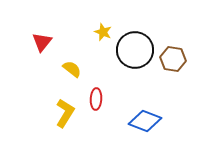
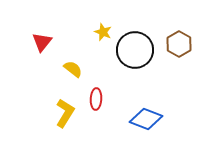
brown hexagon: moved 6 px right, 15 px up; rotated 20 degrees clockwise
yellow semicircle: moved 1 px right
blue diamond: moved 1 px right, 2 px up
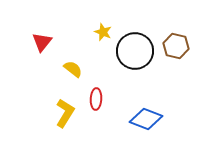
brown hexagon: moved 3 px left, 2 px down; rotated 15 degrees counterclockwise
black circle: moved 1 px down
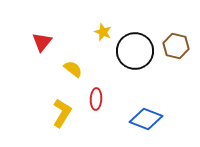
yellow L-shape: moved 3 px left
